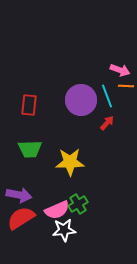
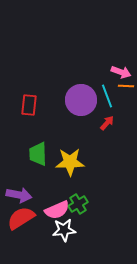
pink arrow: moved 1 px right, 2 px down
green trapezoid: moved 8 px right, 5 px down; rotated 90 degrees clockwise
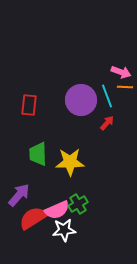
orange line: moved 1 px left, 1 px down
purple arrow: rotated 60 degrees counterclockwise
red semicircle: moved 12 px right
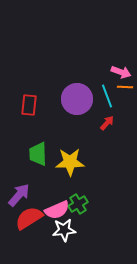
purple circle: moved 4 px left, 1 px up
red semicircle: moved 4 px left
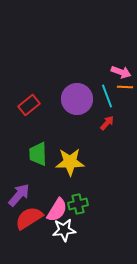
red rectangle: rotated 45 degrees clockwise
green cross: rotated 18 degrees clockwise
pink semicircle: rotated 35 degrees counterclockwise
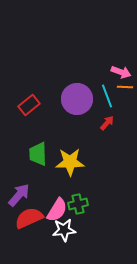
red semicircle: rotated 8 degrees clockwise
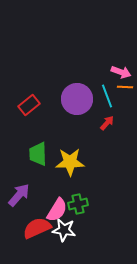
red semicircle: moved 8 px right, 10 px down
white star: rotated 15 degrees clockwise
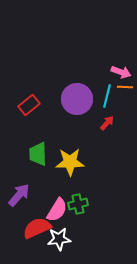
cyan line: rotated 35 degrees clockwise
white star: moved 5 px left, 9 px down; rotated 15 degrees counterclockwise
